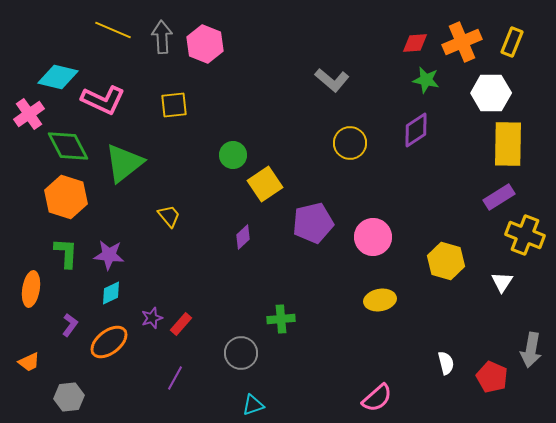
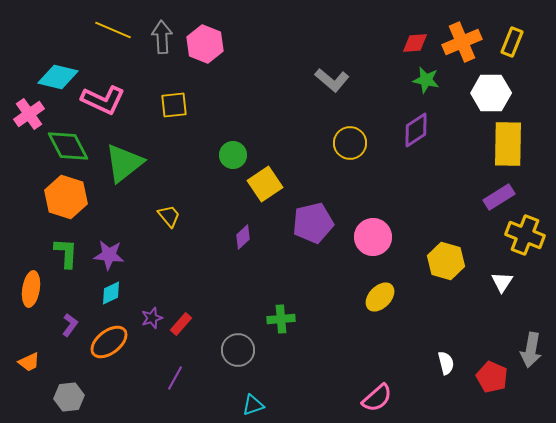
yellow ellipse at (380, 300): moved 3 px up; rotated 36 degrees counterclockwise
gray circle at (241, 353): moved 3 px left, 3 px up
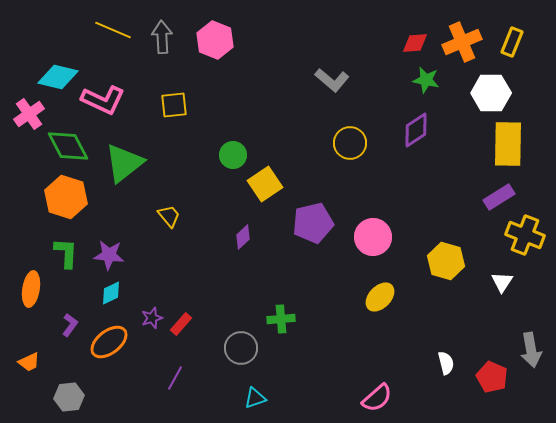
pink hexagon at (205, 44): moved 10 px right, 4 px up
gray circle at (238, 350): moved 3 px right, 2 px up
gray arrow at (531, 350): rotated 20 degrees counterclockwise
cyan triangle at (253, 405): moved 2 px right, 7 px up
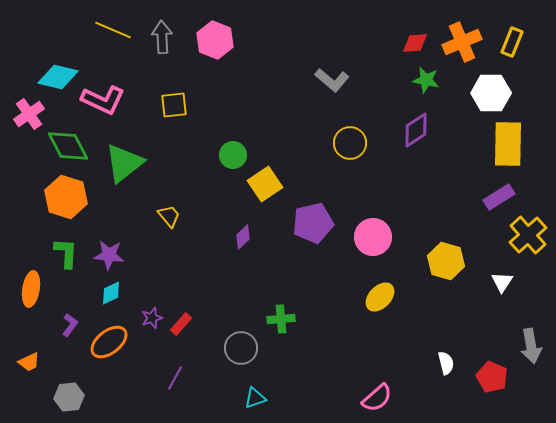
yellow cross at (525, 235): moved 3 px right; rotated 27 degrees clockwise
gray arrow at (531, 350): moved 4 px up
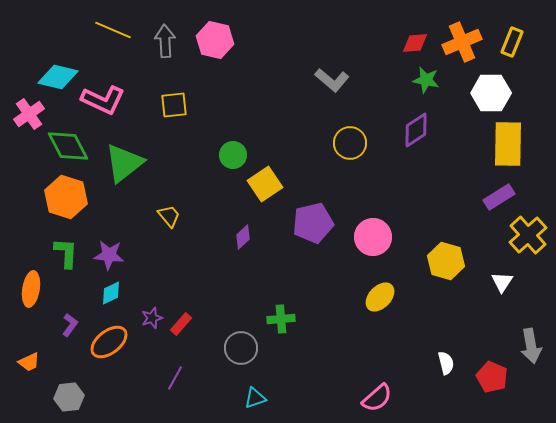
gray arrow at (162, 37): moved 3 px right, 4 px down
pink hexagon at (215, 40): rotated 9 degrees counterclockwise
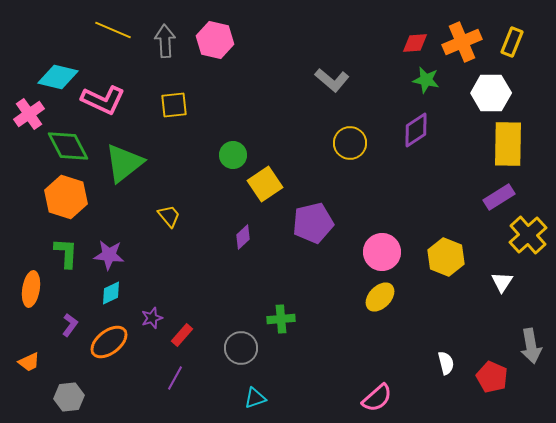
pink circle at (373, 237): moved 9 px right, 15 px down
yellow hexagon at (446, 261): moved 4 px up; rotated 6 degrees clockwise
red rectangle at (181, 324): moved 1 px right, 11 px down
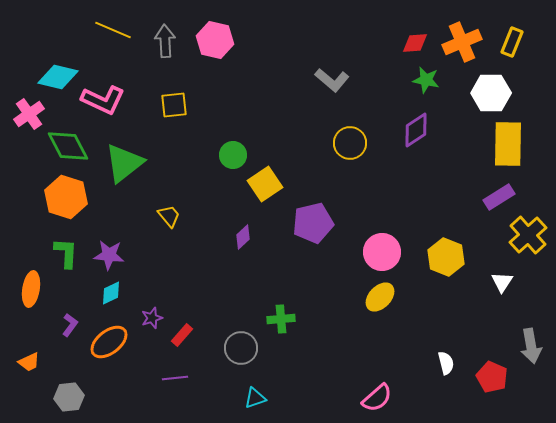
purple line at (175, 378): rotated 55 degrees clockwise
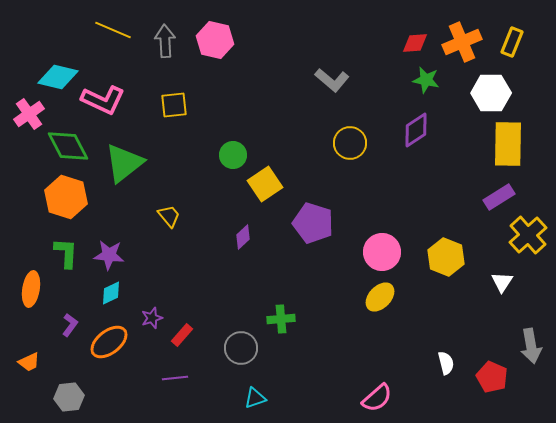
purple pentagon at (313, 223): rotated 30 degrees clockwise
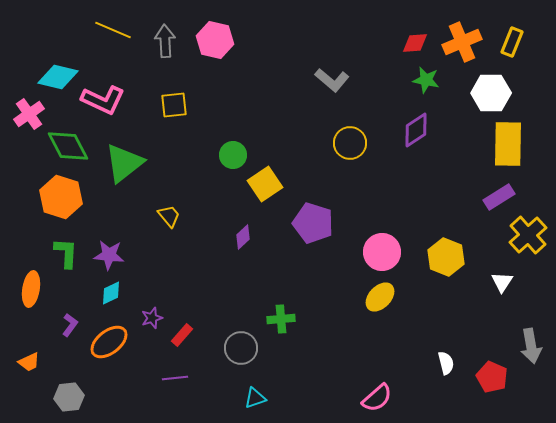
orange hexagon at (66, 197): moved 5 px left
